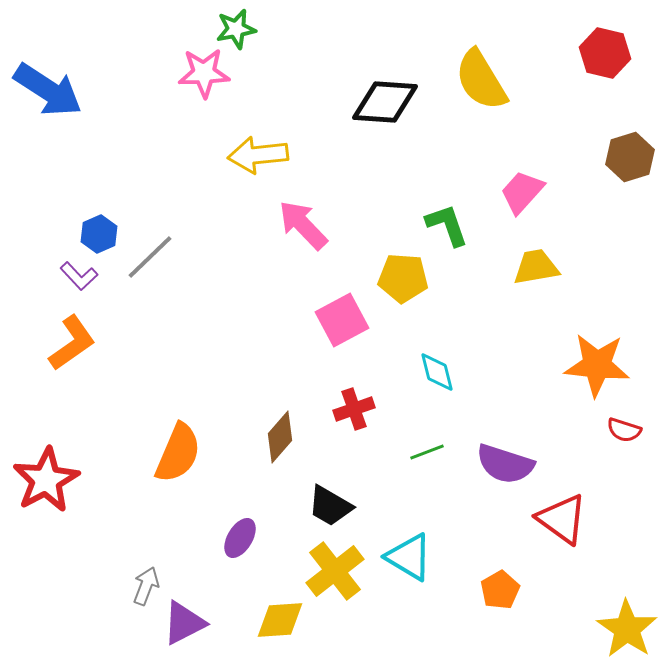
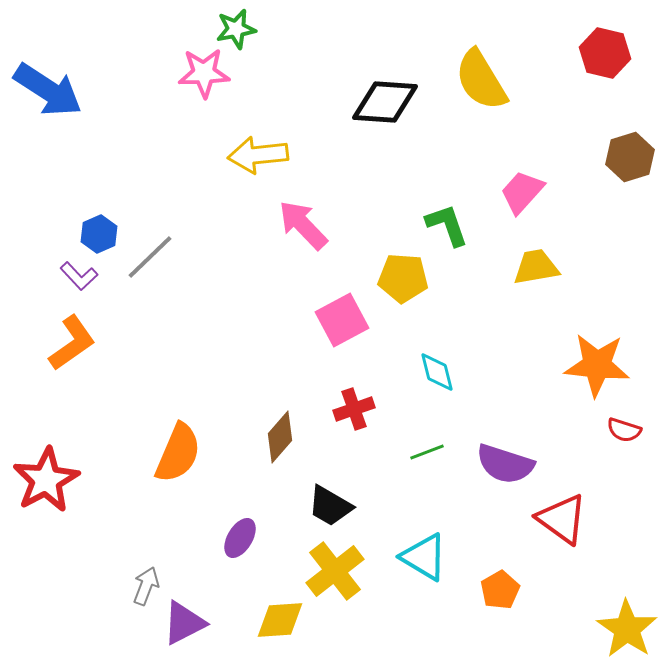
cyan triangle: moved 15 px right
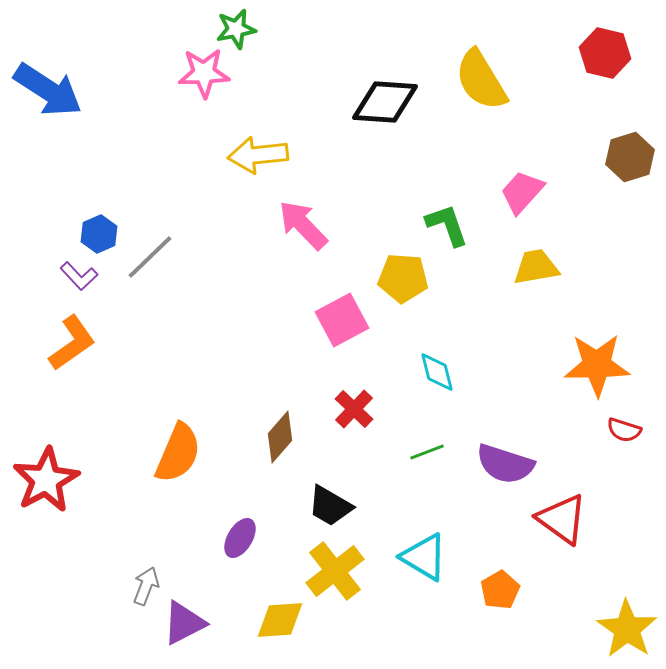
orange star: rotated 6 degrees counterclockwise
red cross: rotated 27 degrees counterclockwise
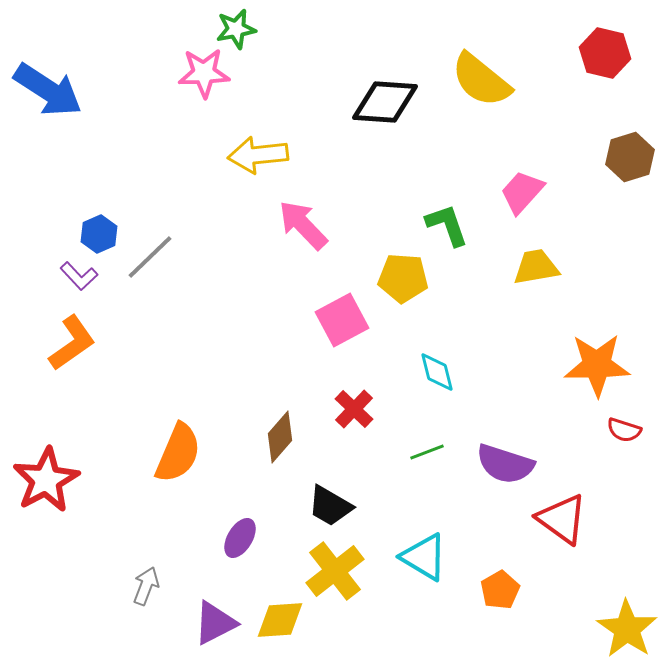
yellow semicircle: rotated 20 degrees counterclockwise
purple triangle: moved 31 px right
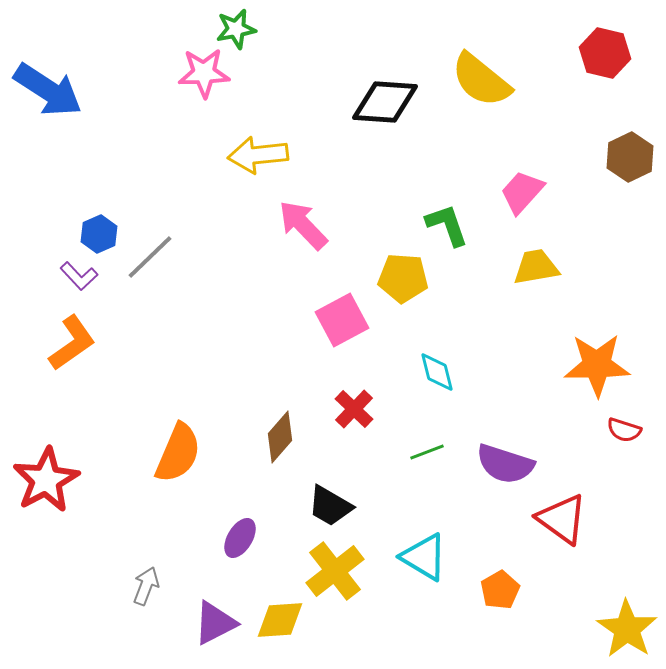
brown hexagon: rotated 9 degrees counterclockwise
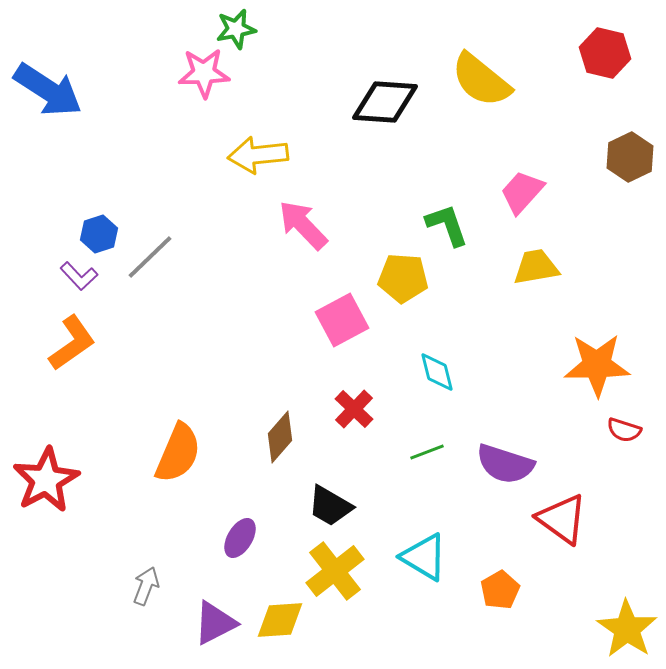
blue hexagon: rotated 6 degrees clockwise
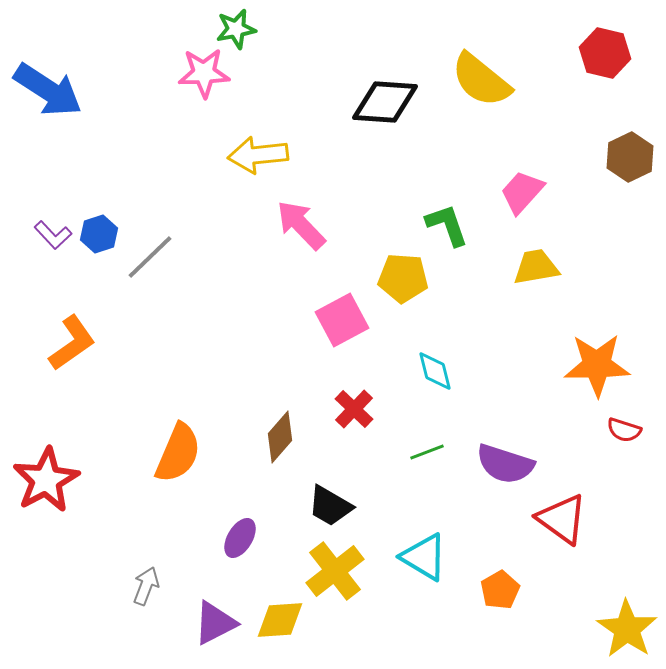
pink arrow: moved 2 px left
purple L-shape: moved 26 px left, 41 px up
cyan diamond: moved 2 px left, 1 px up
